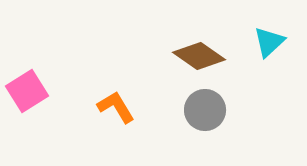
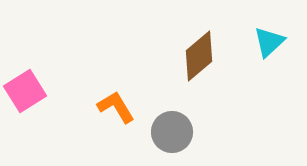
brown diamond: rotated 75 degrees counterclockwise
pink square: moved 2 px left
gray circle: moved 33 px left, 22 px down
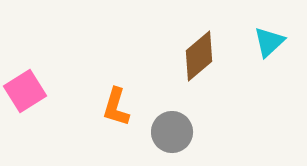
orange L-shape: rotated 132 degrees counterclockwise
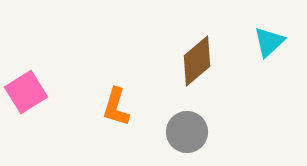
brown diamond: moved 2 px left, 5 px down
pink square: moved 1 px right, 1 px down
gray circle: moved 15 px right
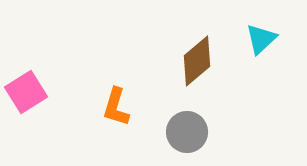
cyan triangle: moved 8 px left, 3 px up
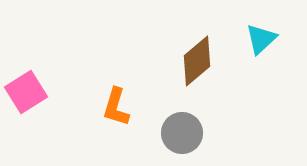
gray circle: moved 5 px left, 1 px down
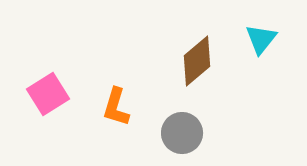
cyan triangle: rotated 8 degrees counterclockwise
pink square: moved 22 px right, 2 px down
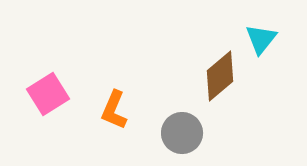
brown diamond: moved 23 px right, 15 px down
orange L-shape: moved 2 px left, 3 px down; rotated 6 degrees clockwise
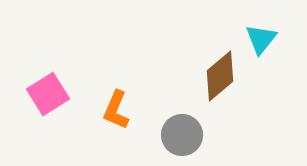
orange L-shape: moved 2 px right
gray circle: moved 2 px down
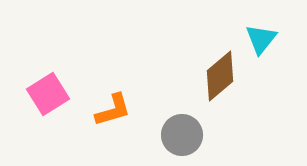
orange L-shape: moved 3 px left; rotated 129 degrees counterclockwise
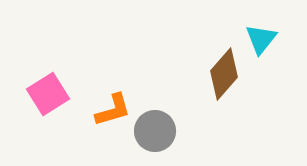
brown diamond: moved 4 px right, 2 px up; rotated 9 degrees counterclockwise
gray circle: moved 27 px left, 4 px up
